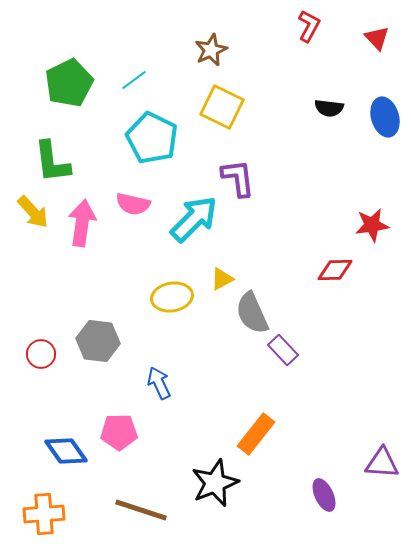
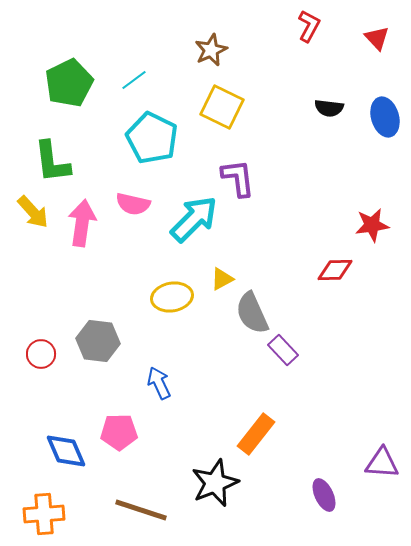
blue diamond: rotated 12 degrees clockwise
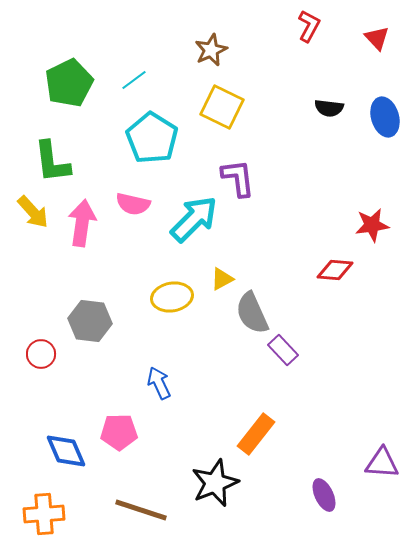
cyan pentagon: rotated 6 degrees clockwise
red diamond: rotated 6 degrees clockwise
gray hexagon: moved 8 px left, 20 px up
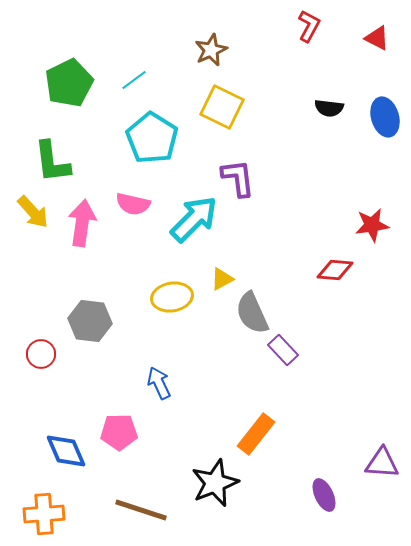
red triangle: rotated 20 degrees counterclockwise
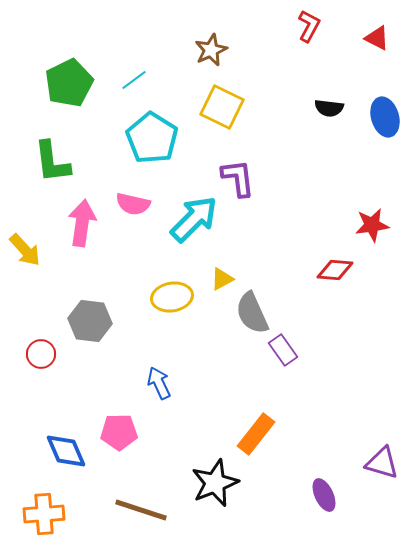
yellow arrow: moved 8 px left, 38 px down
purple rectangle: rotated 8 degrees clockwise
purple triangle: rotated 12 degrees clockwise
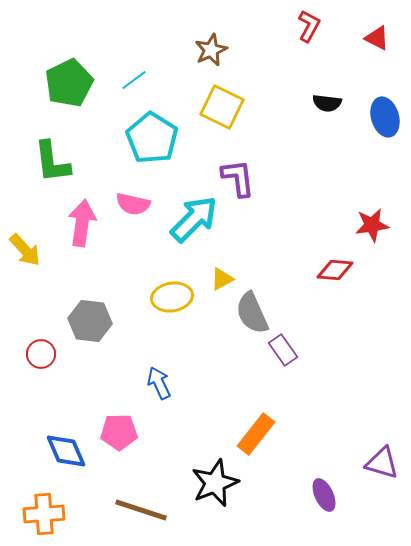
black semicircle: moved 2 px left, 5 px up
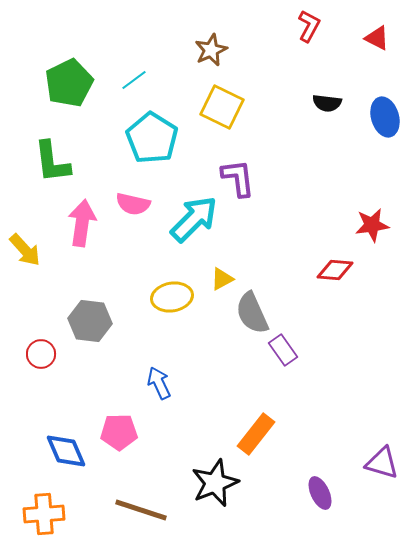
purple ellipse: moved 4 px left, 2 px up
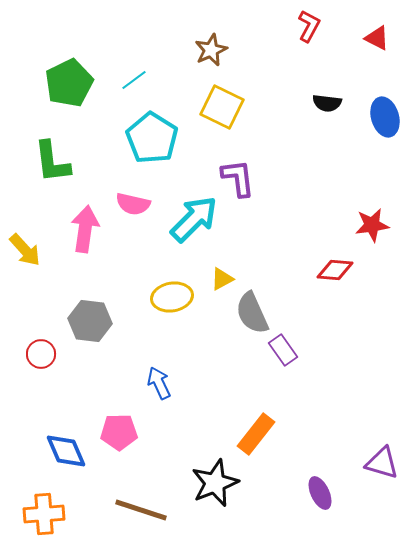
pink arrow: moved 3 px right, 6 px down
